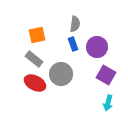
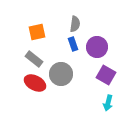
orange square: moved 3 px up
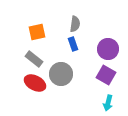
purple circle: moved 11 px right, 2 px down
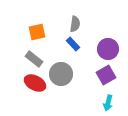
blue rectangle: rotated 24 degrees counterclockwise
purple square: rotated 30 degrees clockwise
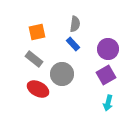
gray circle: moved 1 px right
red ellipse: moved 3 px right, 6 px down
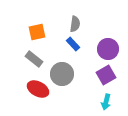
cyan arrow: moved 2 px left, 1 px up
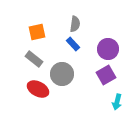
cyan arrow: moved 11 px right
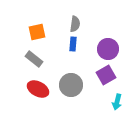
blue rectangle: rotated 48 degrees clockwise
gray circle: moved 9 px right, 11 px down
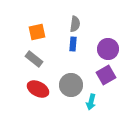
cyan arrow: moved 26 px left
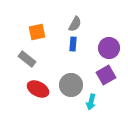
gray semicircle: rotated 21 degrees clockwise
purple circle: moved 1 px right, 1 px up
gray rectangle: moved 7 px left
